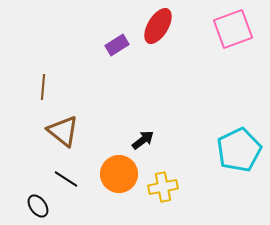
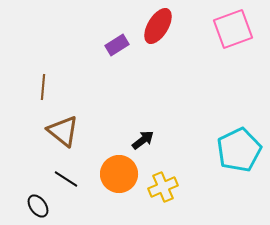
yellow cross: rotated 12 degrees counterclockwise
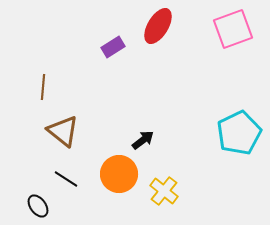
purple rectangle: moved 4 px left, 2 px down
cyan pentagon: moved 17 px up
yellow cross: moved 1 px right, 4 px down; rotated 28 degrees counterclockwise
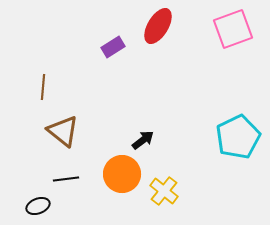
cyan pentagon: moved 1 px left, 4 px down
orange circle: moved 3 px right
black line: rotated 40 degrees counterclockwise
black ellipse: rotated 75 degrees counterclockwise
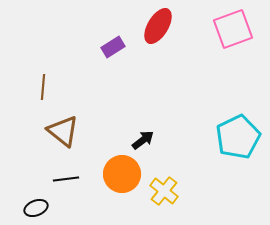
black ellipse: moved 2 px left, 2 px down
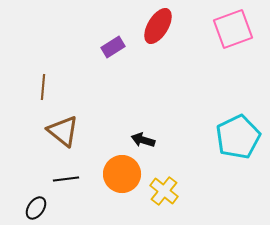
black arrow: rotated 125 degrees counterclockwise
black ellipse: rotated 35 degrees counterclockwise
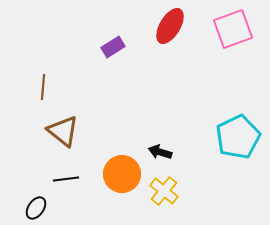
red ellipse: moved 12 px right
black arrow: moved 17 px right, 12 px down
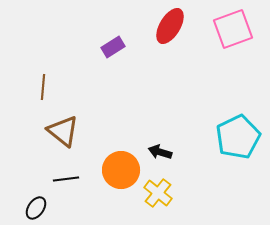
orange circle: moved 1 px left, 4 px up
yellow cross: moved 6 px left, 2 px down
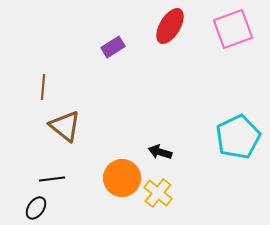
brown triangle: moved 2 px right, 5 px up
orange circle: moved 1 px right, 8 px down
black line: moved 14 px left
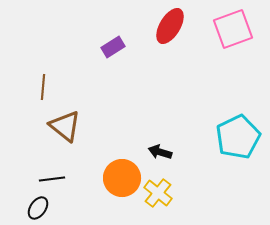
black ellipse: moved 2 px right
